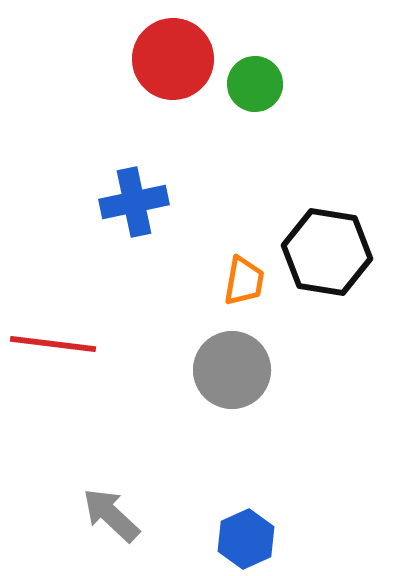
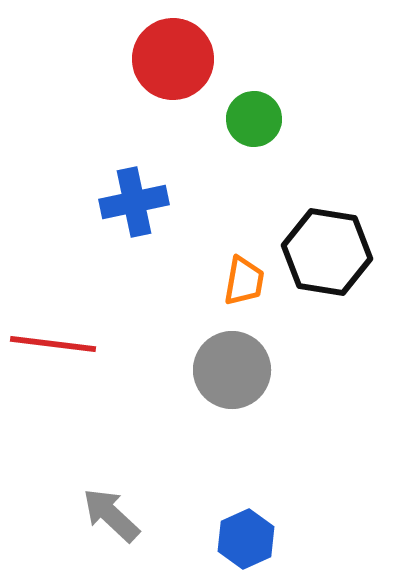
green circle: moved 1 px left, 35 px down
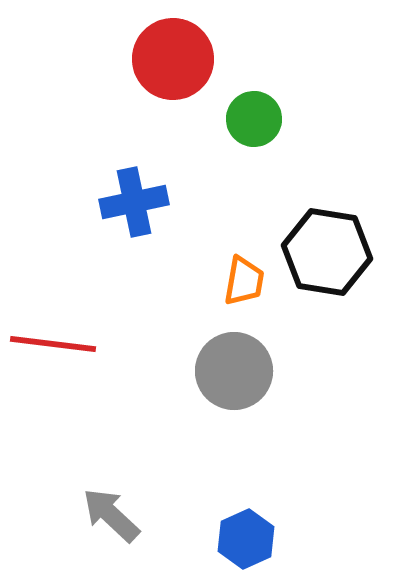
gray circle: moved 2 px right, 1 px down
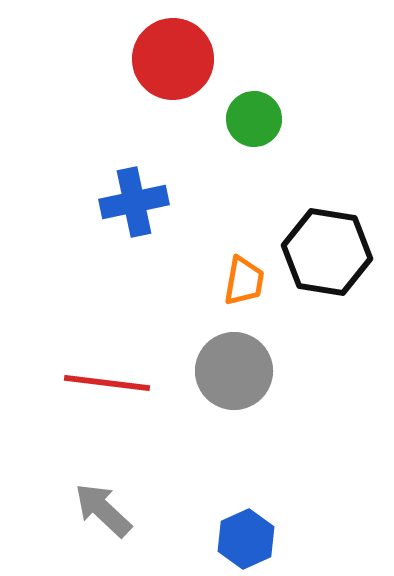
red line: moved 54 px right, 39 px down
gray arrow: moved 8 px left, 5 px up
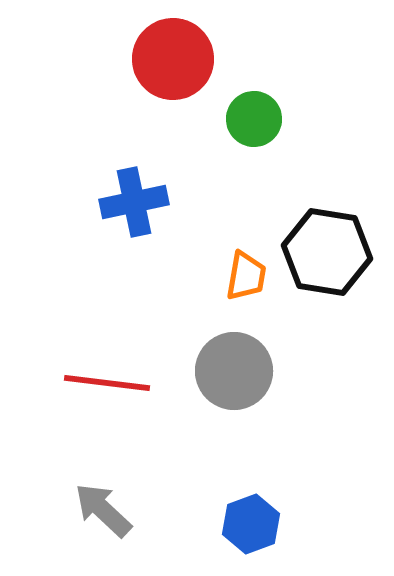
orange trapezoid: moved 2 px right, 5 px up
blue hexagon: moved 5 px right, 15 px up; rotated 4 degrees clockwise
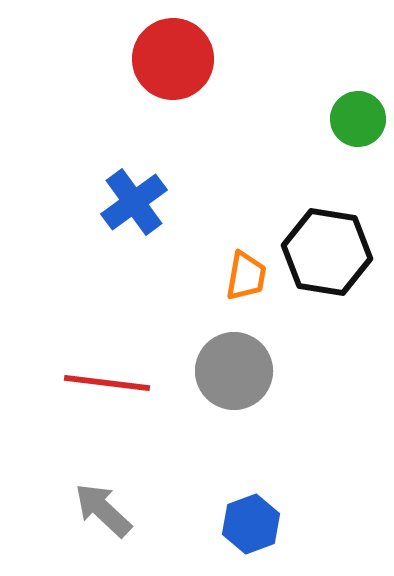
green circle: moved 104 px right
blue cross: rotated 24 degrees counterclockwise
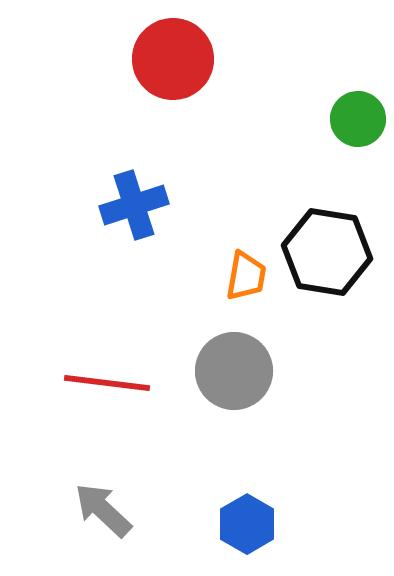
blue cross: moved 3 px down; rotated 18 degrees clockwise
blue hexagon: moved 4 px left; rotated 10 degrees counterclockwise
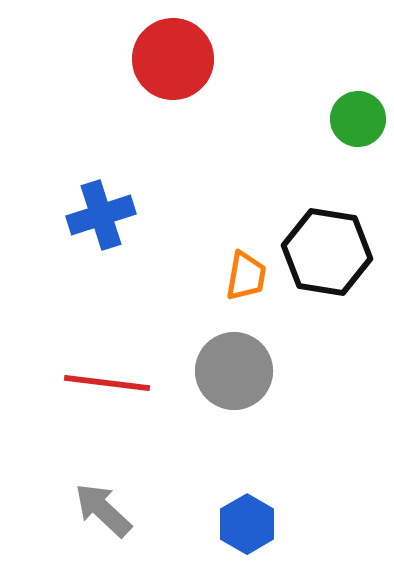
blue cross: moved 33 px left, 10 px down
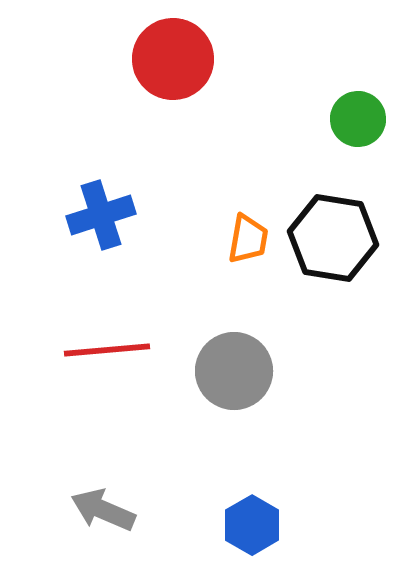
black hexagon: moved 6 px right, 14 px up
orange trapezoid: moved 2 px right, 37 px up
red line: moved 33 px up; rotated 12 degrees counterclockwise
gray arrow: rotated 20 degrees counterclockwise
blue hexagon: moved 5 px right, 1 px down
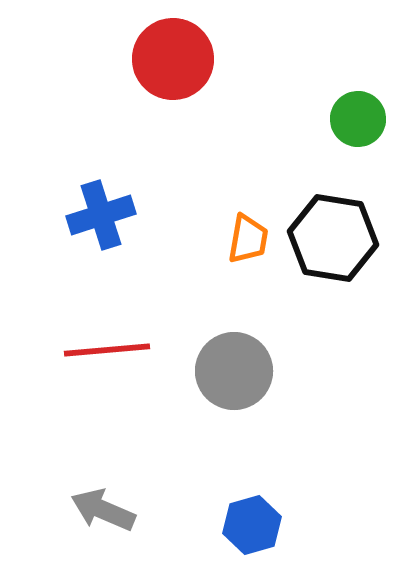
blue hexagon: rotated 14 degrees clockwise
